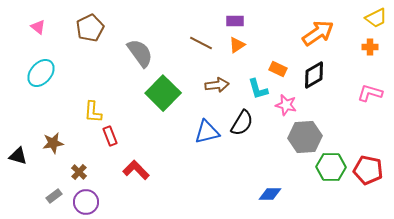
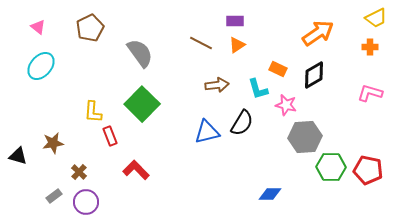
cyan ellipse: moved 7 px up
green square: moved 21 px left, 11 px down
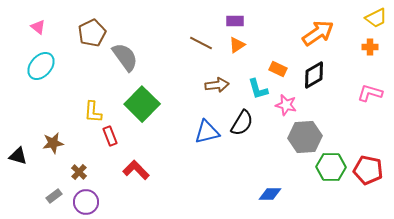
brown pentagon: moved 2 px right, 5 px down
gray semicircle: moved 15 px left, 4 px down
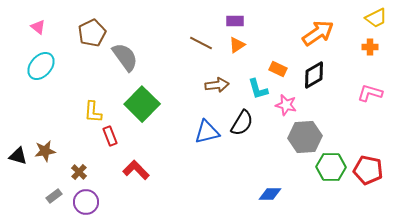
brown star: moved 8 px left, 8 px down
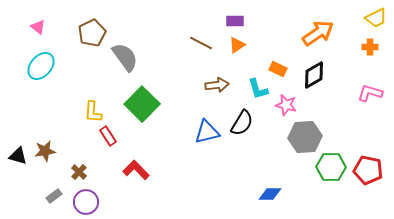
red rectangle: moved 2 px left; rotated 12 degrees counterclockwise
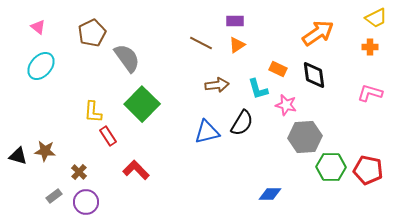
gray semicircle: moved 2 px right, 1 px down
black diamond: rotated 68 degrees counterclockwise
brown star: rotated 15 degrees clockwise
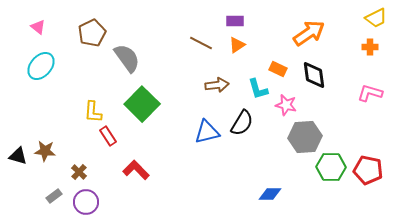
orange arrow: moved 9 px left
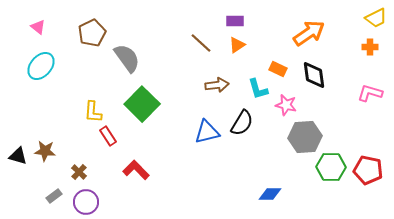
brown line: rotated 15 degrees clockwise
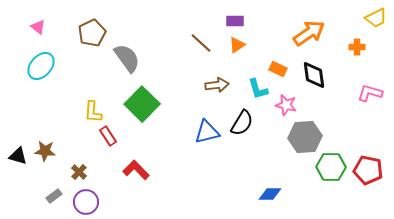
orange cross: moved 13 px left
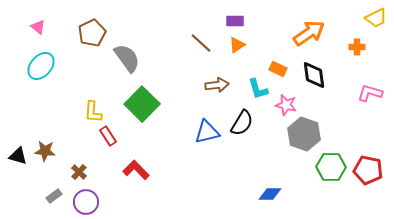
gray hexagon: moved 1 px left, 3 px up; rotated 24 degrees clockwise
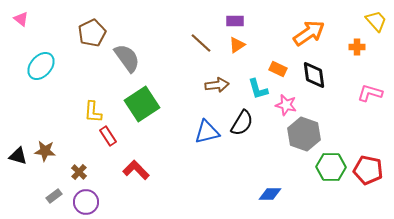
yellow trapezoid: moved 3 px down; rotated 105 degrees counterclockwise
pink triangle: moved 17 px left, 8 px up
green square: rotated 12 degrees clockwise
